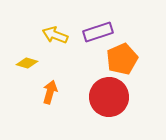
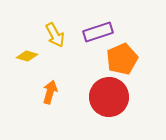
yellow arrow: rotated 140 degrees counterclockwise
yellow diamond: moved 7 px up
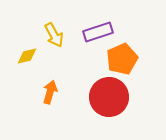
yellow arrow: moved 1 px left
yellow diamond: rotated 30 degrees counterclockwise
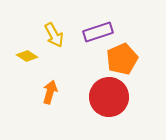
yellow diamond: rotated 45 degrees clockwise
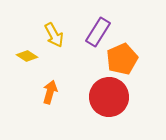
purple rectangle: rotated 40 degrees counterclockwise
